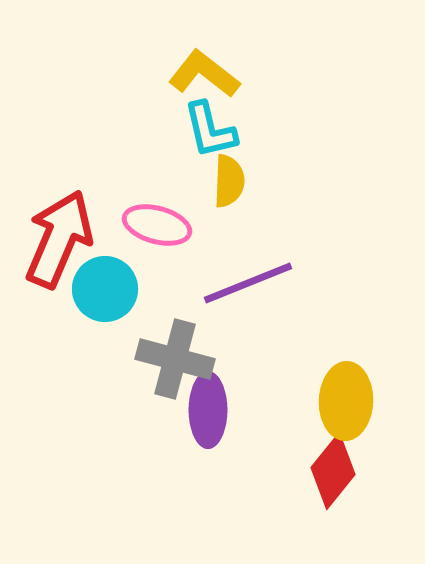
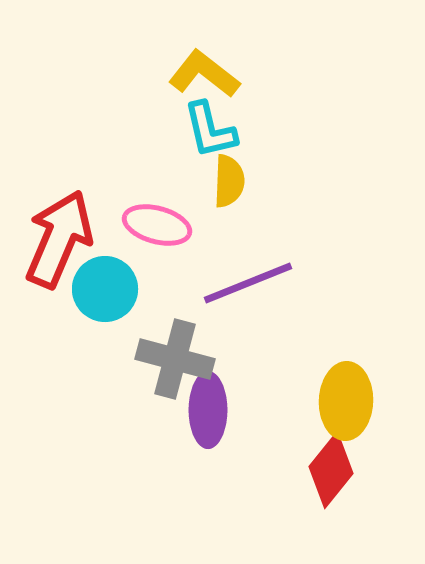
red diamond: moved 2 px left, 1 px up
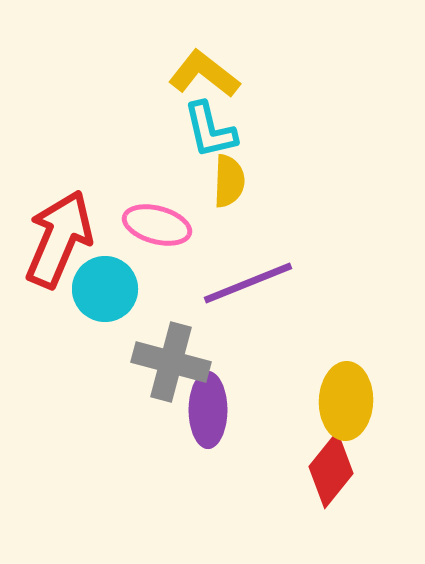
gray cross: moved 4 px left, 3 px down
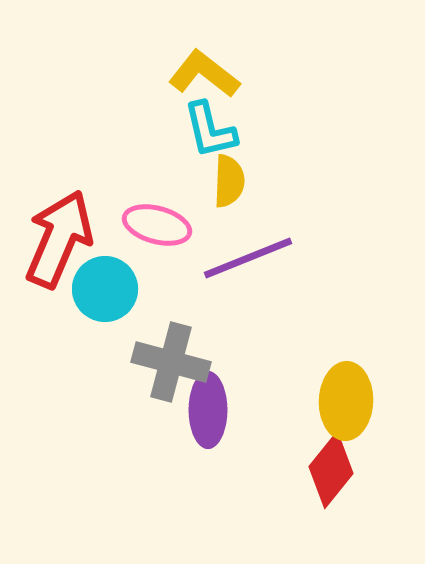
purple line: moved 25 px up
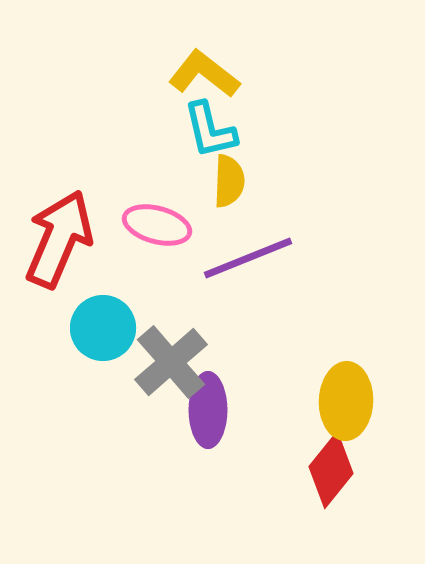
cyan circle: moved 2 px left, 39 px down
gray cross: rotated 34 degrees clockwise
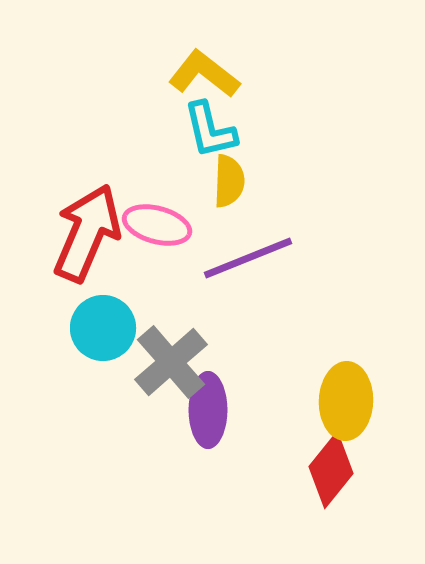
red arrow: moved 28 px right, 6 px up
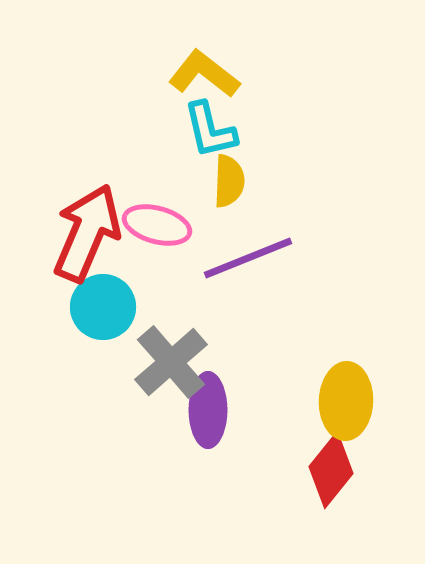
cyan circle: moved 21 px up
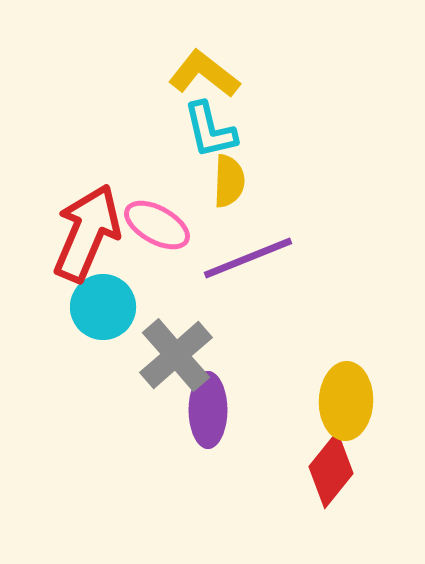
pink ellipse: rotated 14 degrees clockwise
gray cross: moved 5 px right, 7 px up
